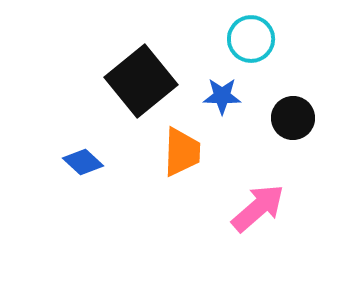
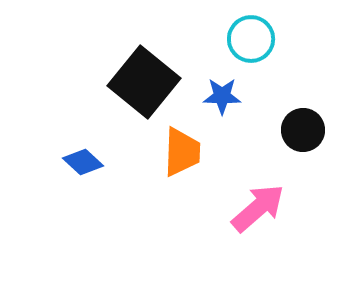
black square: moved 3 px right, 1 px down; rotated 12 degrees counterclockwise
black circle: moved 10 px right, 12 px down
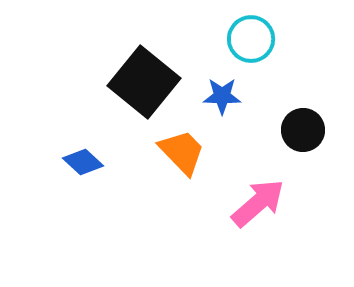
orange trapezoid: rotated 46 degrees counterclockwise
pink arrow: moved 5 px up
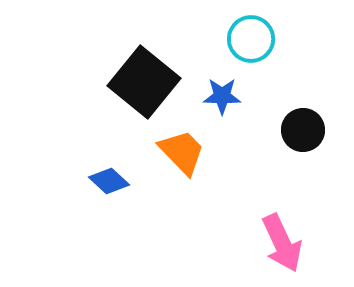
blue diamond: moved 26 px right, 19 px down
pink arrow: moved 24 px right, 40 px down; rotated 106 degrees clockwise
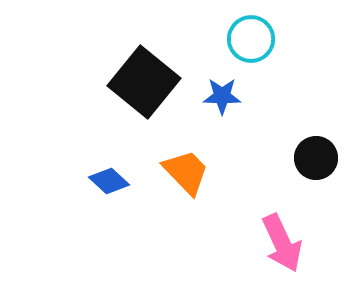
black circle: moved 13 px right, 28 px down
orange trapezoid: moved 4 px right, 20 px down
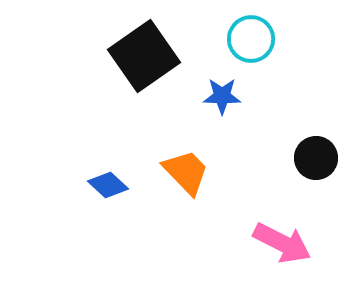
black square: moved 26 px up; rotated 16 degrees clockwise
blue diamond: moved 1 px left, 4 px down
pink arrow: rotated 38 degrees counterclockwise
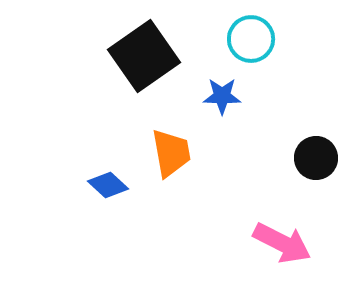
orange trapezoid: moved 15 px left, 19 px up; rotated 34 degrees clockwise
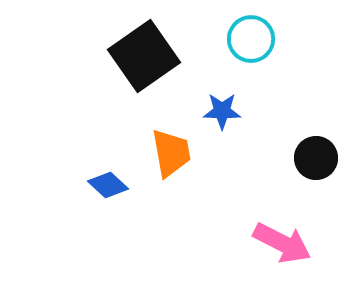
blue star: moved 15 px down
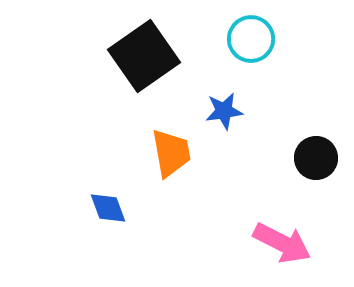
blue star: moved 2 px right; rotated 9 degrees counterclockwise
blue diamond: moved 23 px down; rotated 27 degrees clockwise
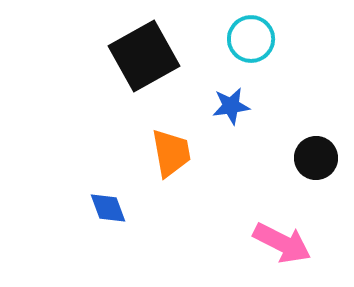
black square: rotated 6 degrees clockwise
blue star: moved 7 px right, 5 px up
